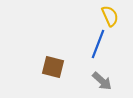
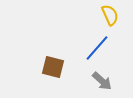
yellow semicircle: moved 1 px up
blue line: moved 1 px left, 4 px down; rotated 20 degrees clockwise
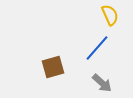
brown square: rotated 30 degrees counterclockwise
gray arrow: moved 2 px down
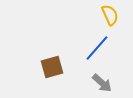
brown square: moved 1 px left
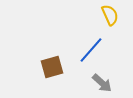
blue line: moved 6 px left, 2 px down
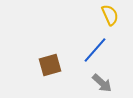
blue line: moved 4 px right
brown square: moved 2 px left, 2 px up
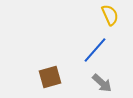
brown square: moved 12 px down
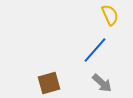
brown square: moved 1 px left, 6 px down
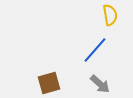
yellow semicircle: rotated 15 degrees clockwise
gray arrow: moved 2 px left, 1 px down
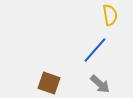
brown square: rotated 35 degrees clockwise
